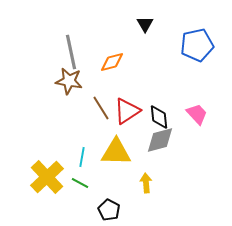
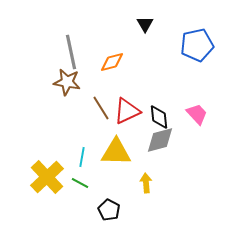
brown star: moved 2 px left, 1 px down
red triangle: rotated 8 degrees clockwise
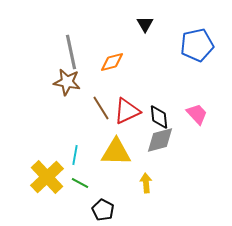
cyan line: moved 7 px left, 2 px up
black pentagon: moved 6 px left
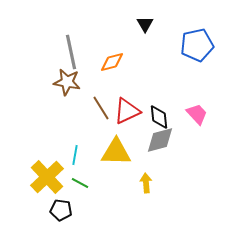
black pentagon: moved 42 px left; rotated 20 degrees counterclockwise
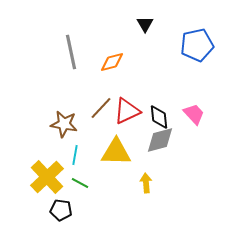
brown star: moved 3 px left, 42 px down
brown line: rotated 75 degrees clockwise
pink trapezoid: moved 3 px left
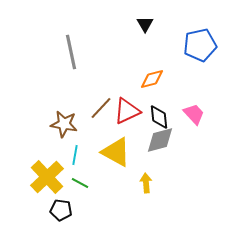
blue pentagon: moved 3 px right
orange diamond: moved 40 px right, 17 px down
yellow triangle: rotated 28 degrees clockwise
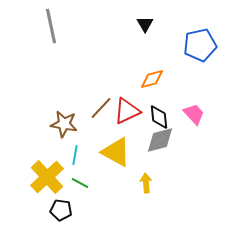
gray line: moved 20 px left, 26 px up
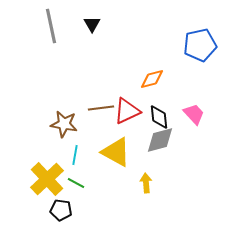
black triangle: moved 53 px left
brown line: rotated 40 degrees clockwise
yellow cross: moved 2 px down
green line: moved 4 px left
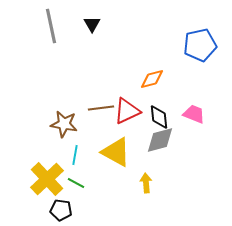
pink trapezoid: rotated 25 degrees counterclockwise
